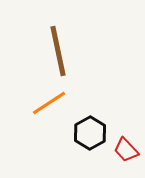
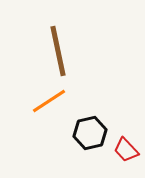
orange line: moved 2 px up
black hexagon: rotated 16 degrees clockwise
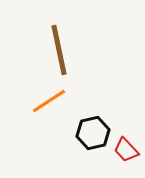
brown line: moved 1 px right, 1 px up
black hexagon: moved 3 px right
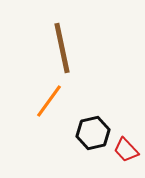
brown line: moved 3 px right, 2 px up
orange line: rotated 21 degrees counterclockwise
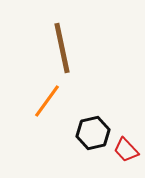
orange line: moved 2 px left
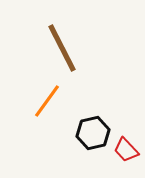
brown line: rotated 15 degrees counterclockwise
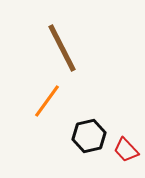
black hexagon: moved 4 px left, 3 px down
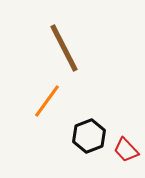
brown line: moved 2 px right
black hexagon: rotated 8 degrees counterclockwise
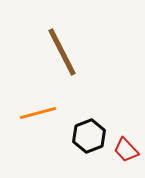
brown line: moved 2 px left, 4 px down
orange line: moved 9 px left, 12 px down; rotated 39 degrees clockwise
